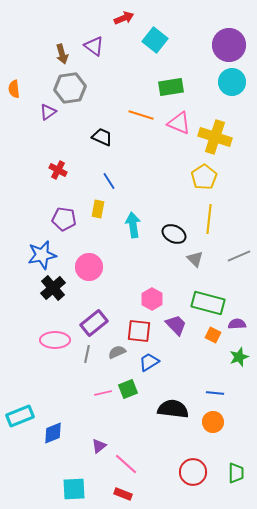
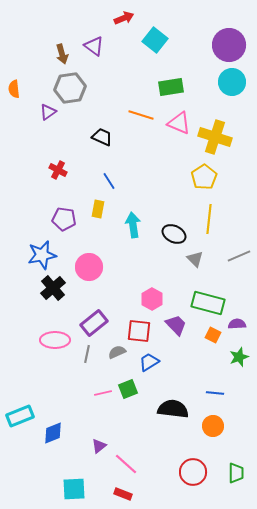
orange circle at (213, 422): moved 4 px down
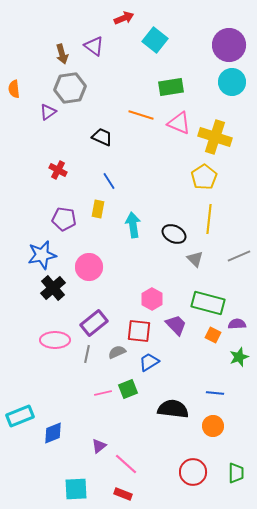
cyan square at (74, 489): moved 2 px right
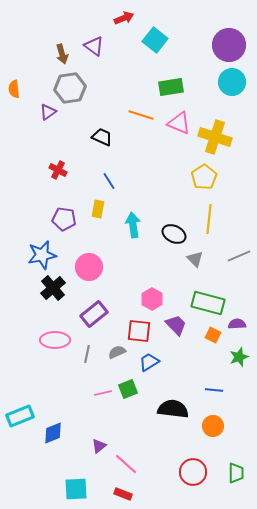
purple rectangle at (94, 323): moved 9 px up
blue line at (215, 393): moved 1 px left, 3 px up
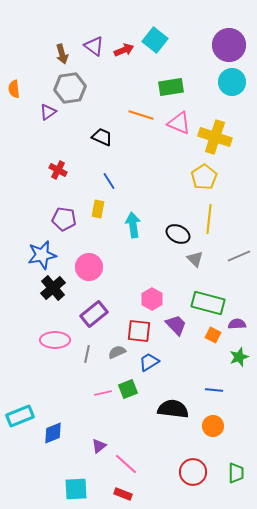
red arrow at (124, 18): moved 32 px down
black ellipse at (174, 234): moved 4 px right
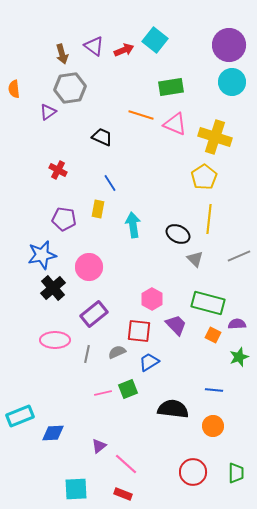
pink triangle at (179, 123): moved 4 px left, 1 px down
blue line at (109, 181): moved 1 px right, 2 px down
blue diamond at (53, 433): rotated 20 degrees clockwise
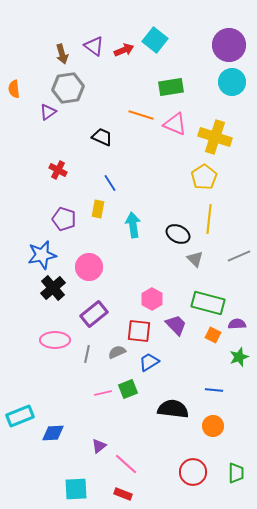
gray hexagon at (70, 88): moved 2 px left
purple pentagon at (64, 219): rotated 10 degrees clockwise
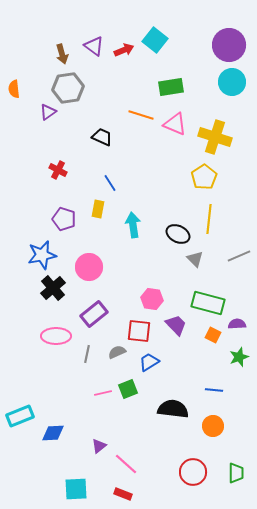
pink hexagon at (152, 299): rotated 20 degrees counterclockwise
pink ellipse at (55, 340): moved 1 px right, 4 px up
